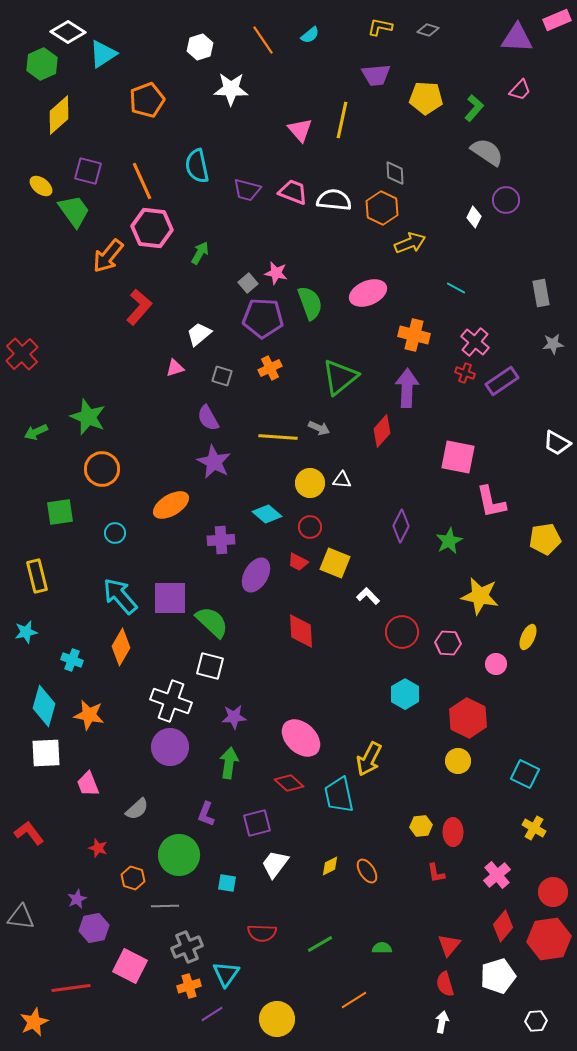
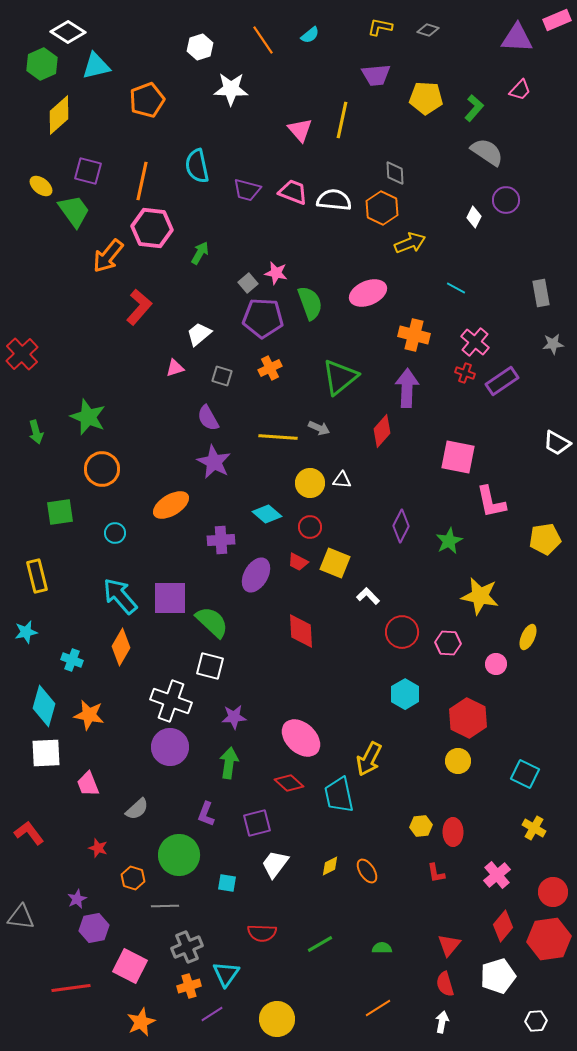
cyan triangle at (103, 54): moved 7 px left, 12 px down; rotated 20 degrees clockwise
orange line at (142, 181): rotated 36 degrees clockwise
green arrow at (36, 432): rotated 80 degrees counterclockwise
orange line at (354, 1000): moved 24 px right, 8 px down
orange star at (34, 1022): moved 107 px right
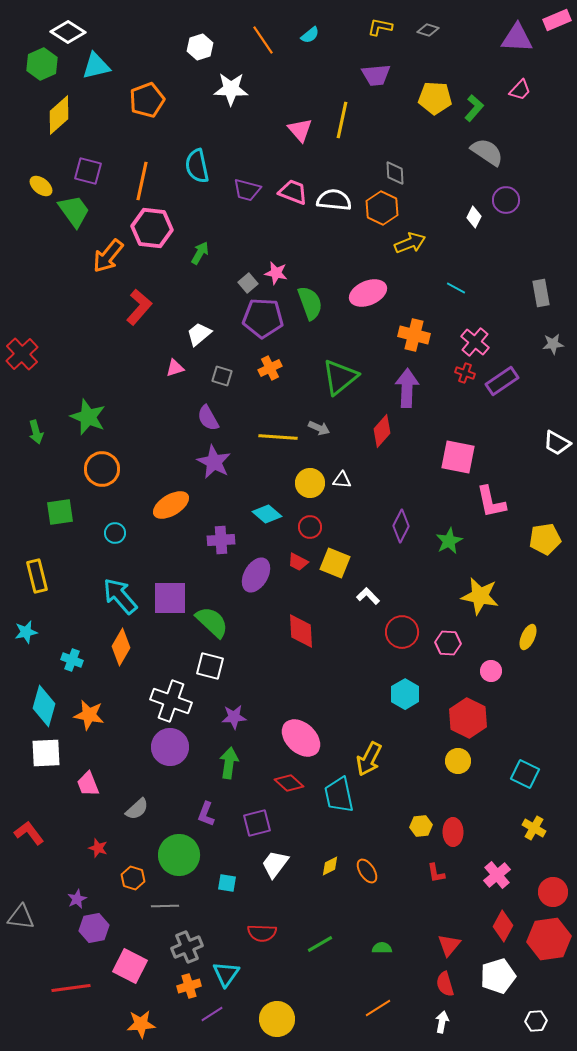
yellow pentagon at (426, 98): moved 9 px right
pink circle at (496, 664): moved 5 px left, 7 px down
red diamond at (503, 926): rotated 12 degrees counterclockwise
orange star at (141, 1022): moved 2 px down; rotated 20 degrees clockwise
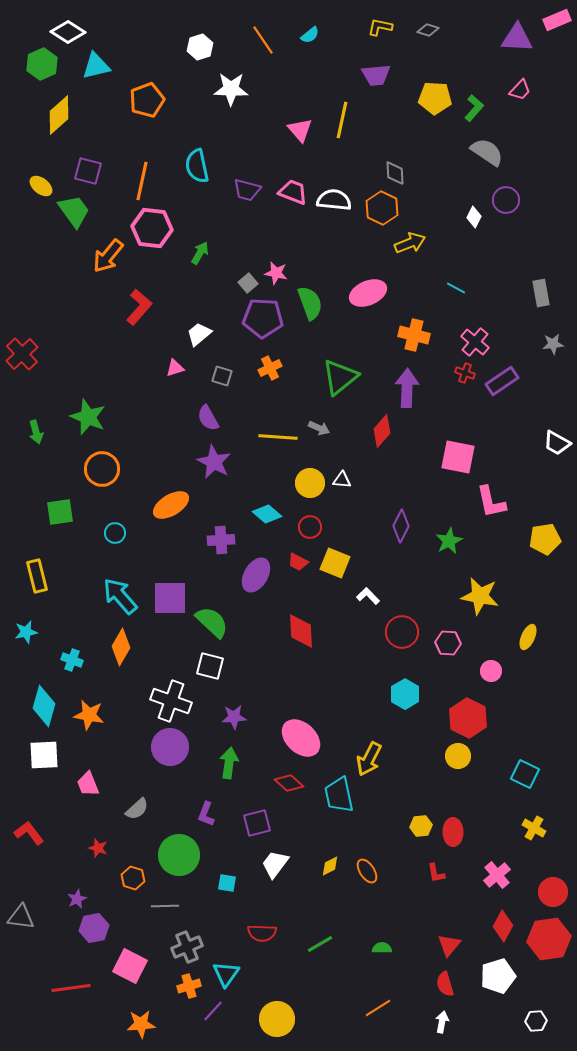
white square at (46, 753): moved 2 px left, 2 px down
yellow circle at (458, 761): moved 5 px up
purple line at (212, 1014): moved 1 px right, 3 px up; rotated 15 degrees counterclockwise
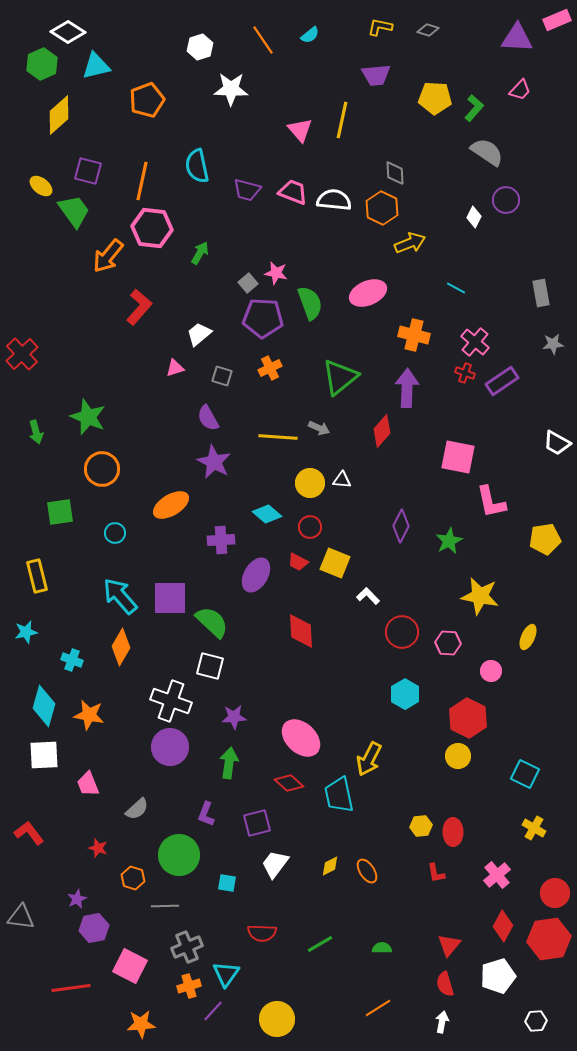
red circle at (553, 892): moved 2 px right, 1 px down
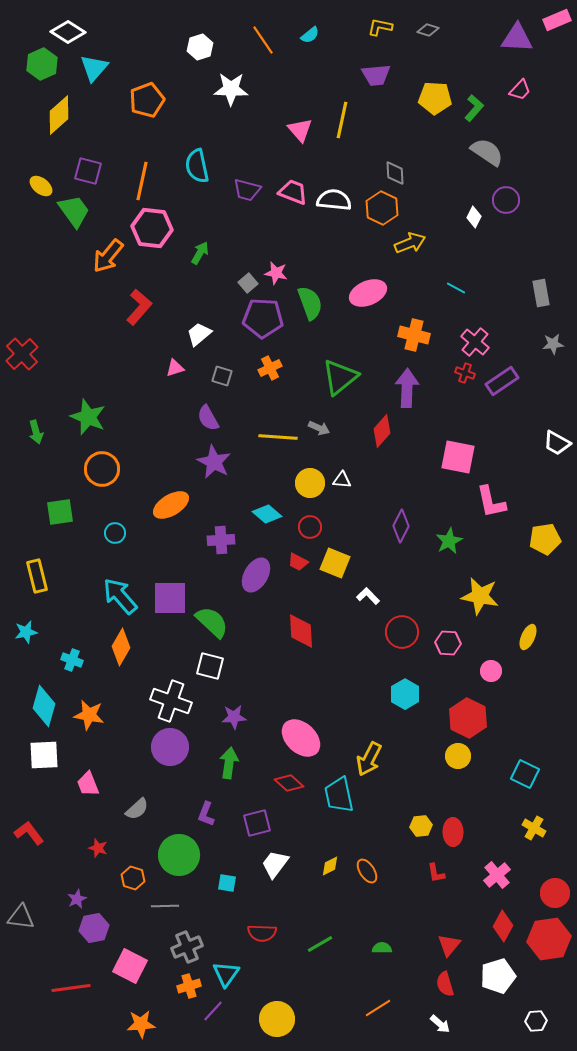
cyan triangle at (96, 66): moved 2 px left, 2 px down; rotated 36 degrees counterclockwise
white arrow at (442, 1022): moved 2 px left, 2 px down; rotated 120 degrees clockwise
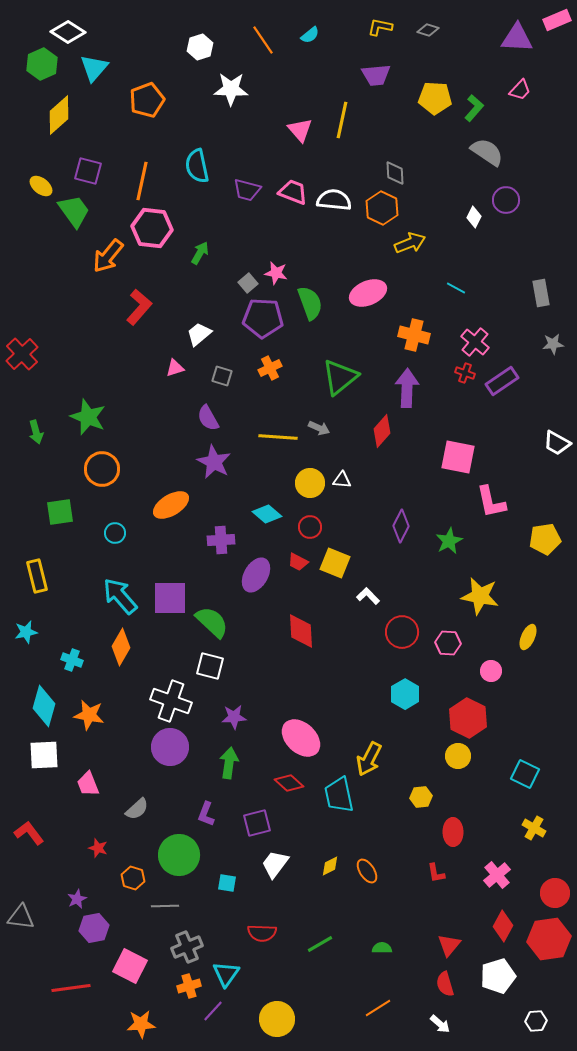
yellow hexagon at (421, 826): moved 29 px up
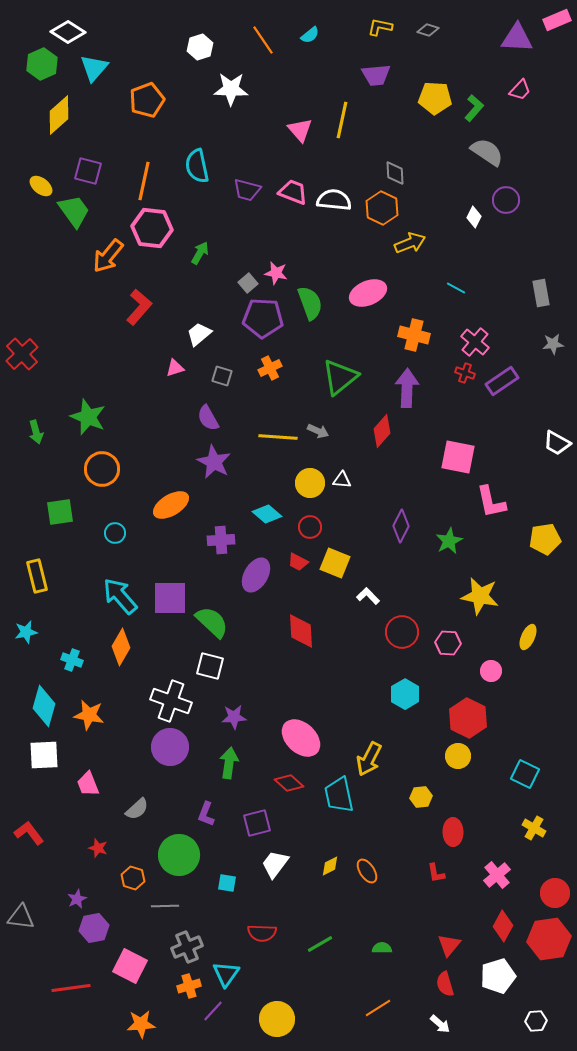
orange line at (142, 181): moved 2 px right
gray arrow at (319, 428): moved 1 px left, 3 px down
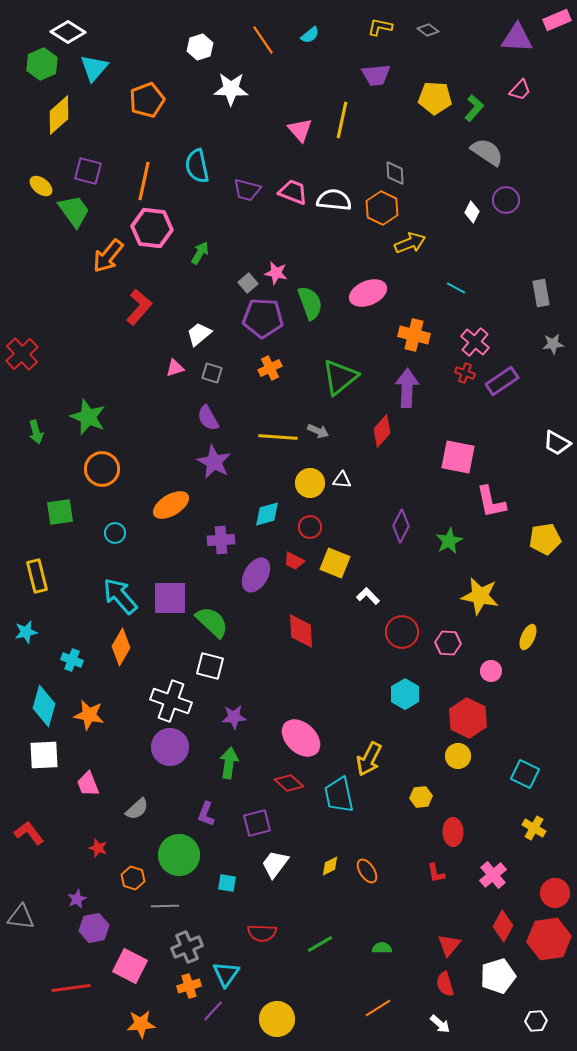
gray diamond at (428, 30): rotated 20 degrees clockwise
white diamond at (474, 217): moved 2 px left, 5 px up
gray square at (222, 376): moved 10 px left, 3 px up
cyan diamond at (267, 514): rotated 56 degrees counterclockwise
red trapezoid at (298, 562): moved 4 px left, 1 px up
pink cross at (497, 875): moved 4 px left
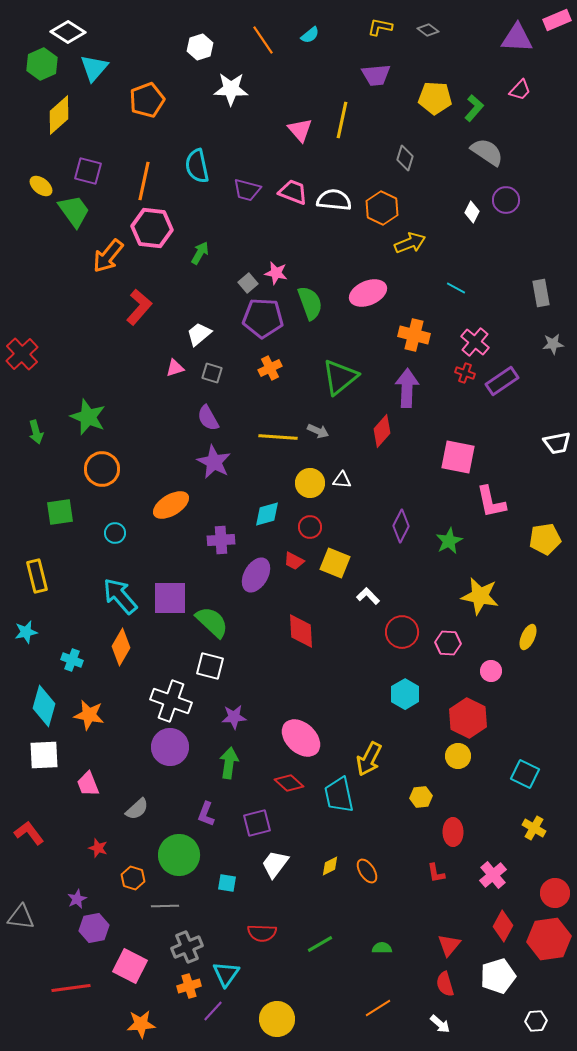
gray diamond at (395, 173): moved 10 px right, 15 px up; rotated 20 degrees clockwise
white trapezoid at (557, 443): rotated 40 degrees counterclockwise
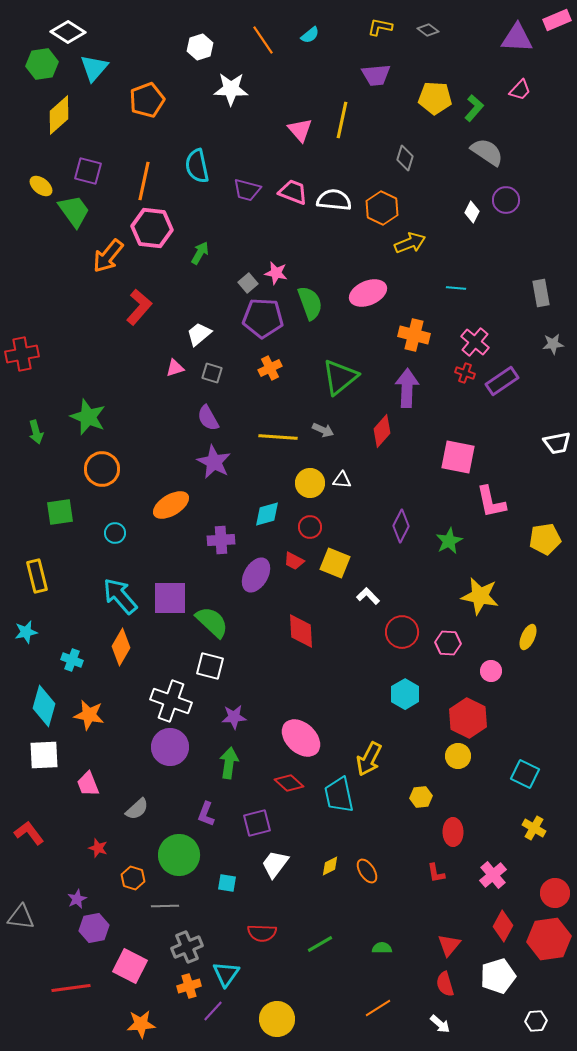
green hexagon at (42, 64): rotated 16 degrees clockwise
cyan line at (456, 288): rotated 24 degrees counterclockwise
red cross at (22, 354): rotated 32 degrees clockwise
gray arrow at (318, 431): moved 5 px right, 1 px up
